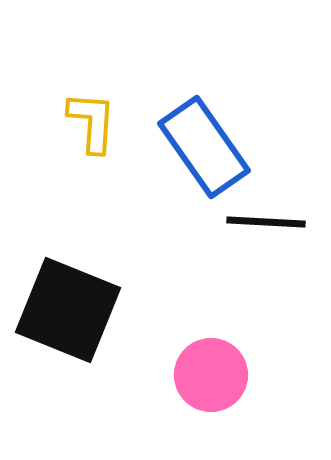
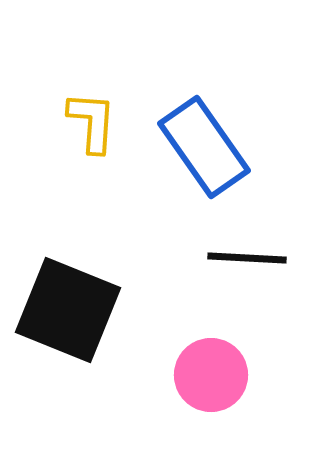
black line: moved 19 px left, 36 px down
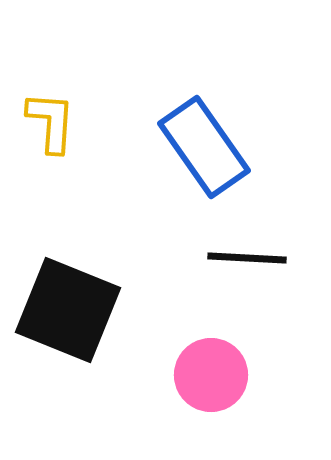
yellow L-shape: moved 41 px left
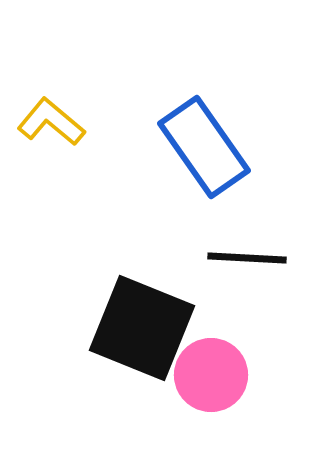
yellow L-shape: rotated 54 degrees counterclockwise
black square: moved 74 px right, 18 px down
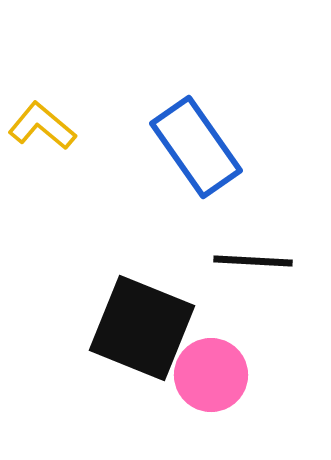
yellow L-shape: moved 9 px left, 4 px down
blue rectangle: moved 8 px left
black line: moved 6 px right, 3 px down
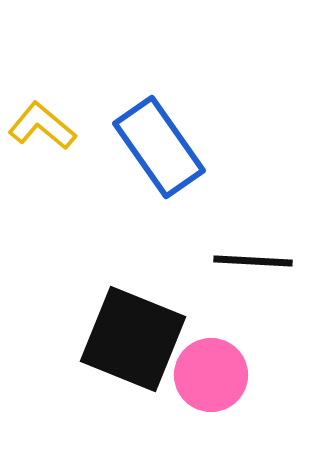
blue rectangle: moved 37 px left
black square: moved 9 px left, 11 px down
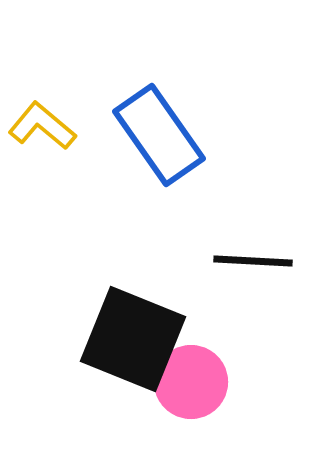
blue rectangle: moved 12 px up
pink circle: moved 20 px left, 7 px down
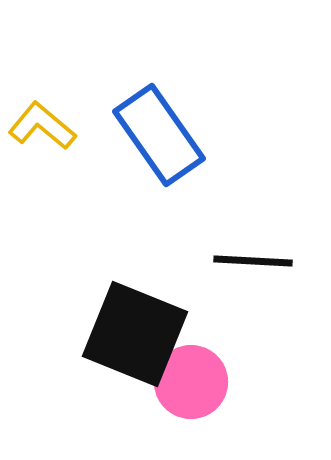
black square: moved 2 px right, 5 px up
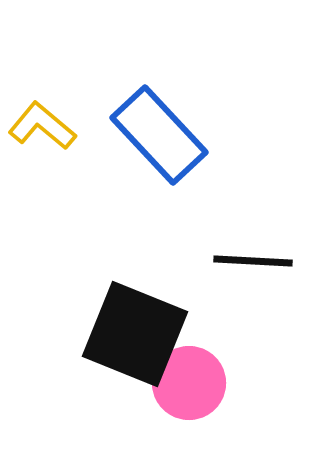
blue rectangle: rotated 8 degrees counterclockwise
pink circle: moved 2 px left, 1 px down
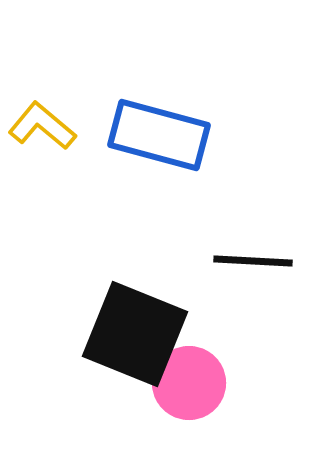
blue rectangle: rotated 32 degrees counterclockwise
